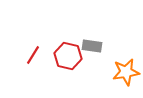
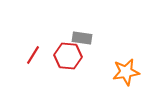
gray rectangle: moved 10 px left, 8 px up
red hexagon: rotated 8 degrees counterclockwise
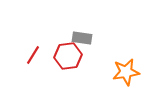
red hexagon: rotated 12 degrees counterclockwise
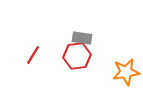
red hexagon: moved 9 px right
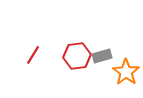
gray rectangle: moved 20 px right, 18 px down; rotated 24 degrees counterclockwise
orange star: rotated 28 degrees counterclockwise
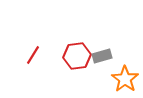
orange star: moved 1 px left, 7 px down
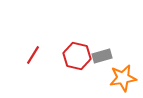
red hexagon: rotated 20 degrees clockwise
orange star: moved 2 px left, 1 px up; rotated 28 degrees clockwise
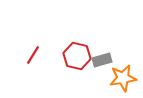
gray rectangle: moved 4 px down
